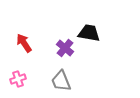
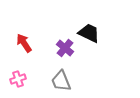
black trapezoid: rotated 15 degrees clockwise
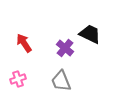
black trapezoid: moved 1 px right, 1 px down
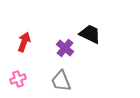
red arrow: moved 1 px up; rotated 54 degrees clockwise
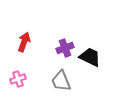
black trapezoid: moved 23 px down
purple cross: rotated 30 degrees clockwise
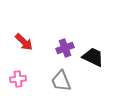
red arrow: rotated 114 degrees clockwise
black trapezoid: moved 3 px right
pink cross: rotated 14 degrees clockwise
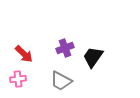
red arrow: moved 12 px down
black trapezoid: rotated 80 degrees counterclockwise
gray trapezoid: rotated 40 degrees counterclockwise
